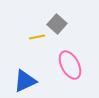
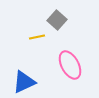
gray square: moved 4 px up
blue triangle: moved 1 px left, 1 px down
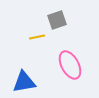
gray square: rotated 30 degrees clockwise
blue triangle: rotated 15 degrees clockwise
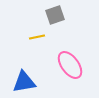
gray square: moved 2 px left, 5 px up
pink ellipse: rotated 8 degrees counterclockwise
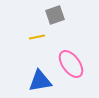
pink ellipse: moved 1 px right, 1 px up
blue triangle: moved 16 px right, 1 px up
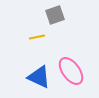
pink ellipse: moved 7 px down
blue triangle: moved 1 px left, 4 px up; rotated 35 degrees clockwise
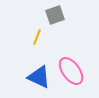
yellow line: rotated 56 degrees counterclockwise
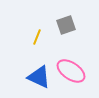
gray square: moved 11 px right, 10 px down
pink ellipse: rotated 20 degrees counterclockwise
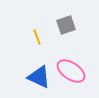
yellow line: rotated 42 degrees counterclockwise
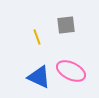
gray square: rotated 12 degrees clockwise
pink ellipse: rotated 8 degrees counterclockwise
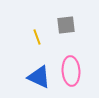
pink ellipse: rotated 60 degrees clockwise
